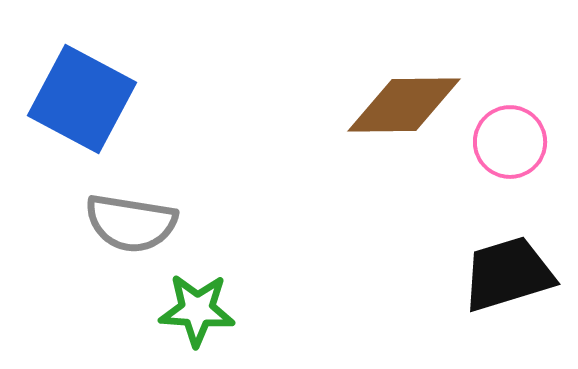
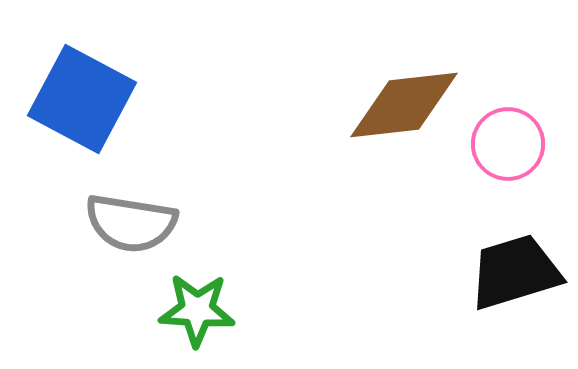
brown diamond: rotated 6 degrees counterclockwise
pink circle: moved 2 px left, 2 px down
black trapezoid: moved 7 px right, 2 px up
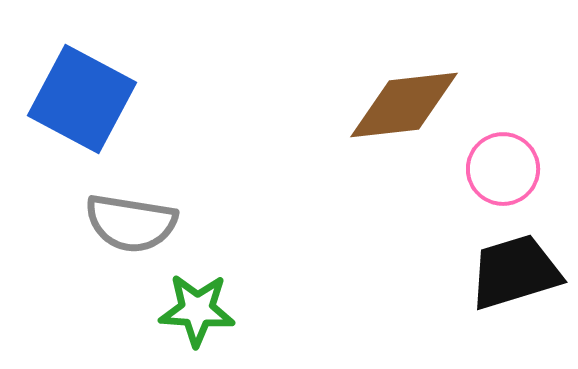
pink circle: moved 5 px left, 25 px down
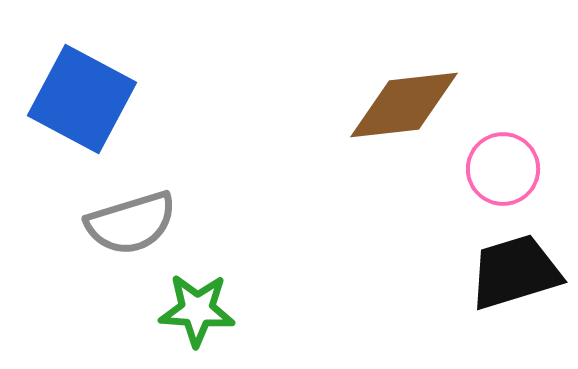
gray semicircle: rotated 26 degrees counterclockwise
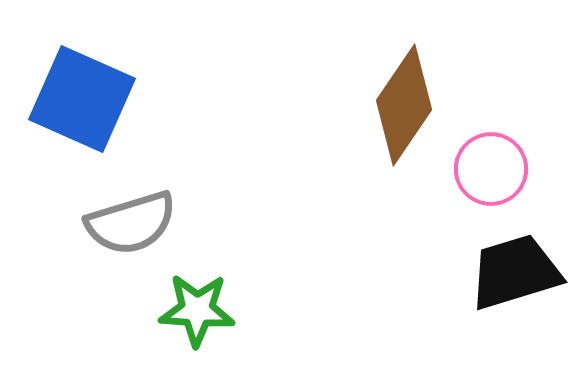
blue square: rotated 4 degrees counterclockwise
brown diamond: rotated 49 degrees counterclockwise
pink circle: moved 12 px left
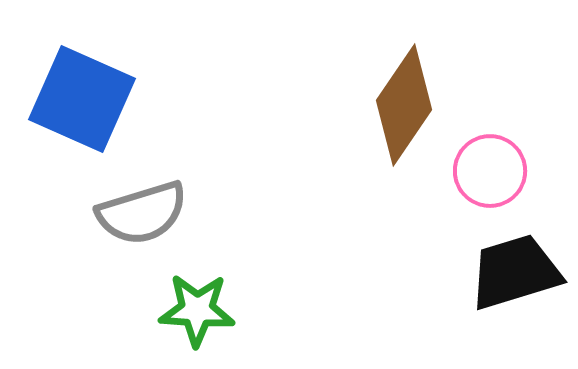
pink circle: moved 1 px left, 2 px down
gray semicircle: moved 11 px right, 10 px up
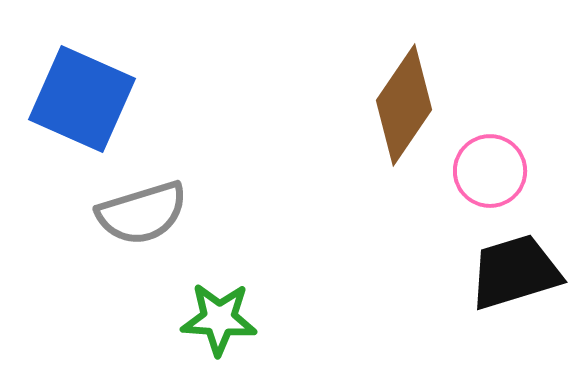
green star: moved 22 px right, 9 px down
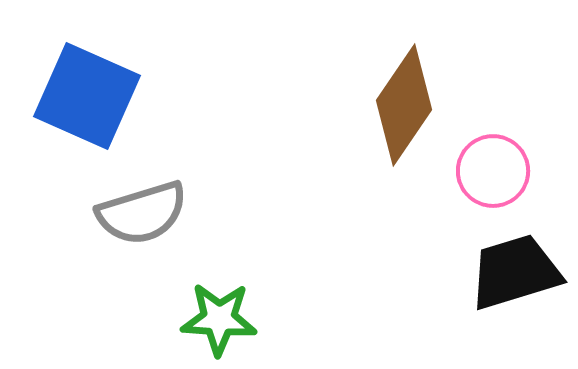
blue square: moved 5 px right, 3 px up
pink circle: moved 3 px right
